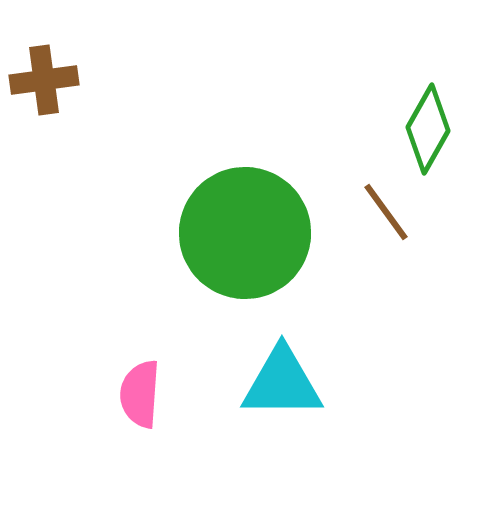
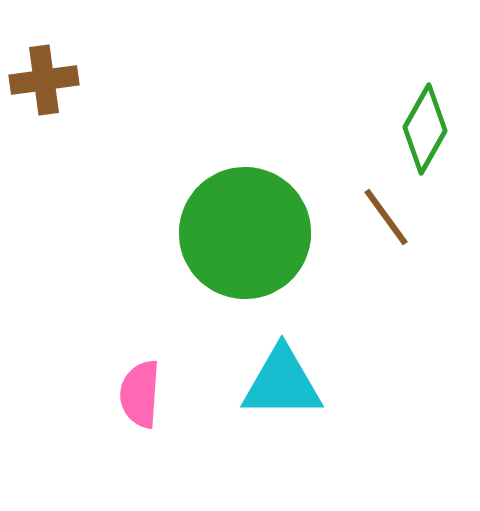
green diamond: moved 3 px left
brown line: moved 5 px down
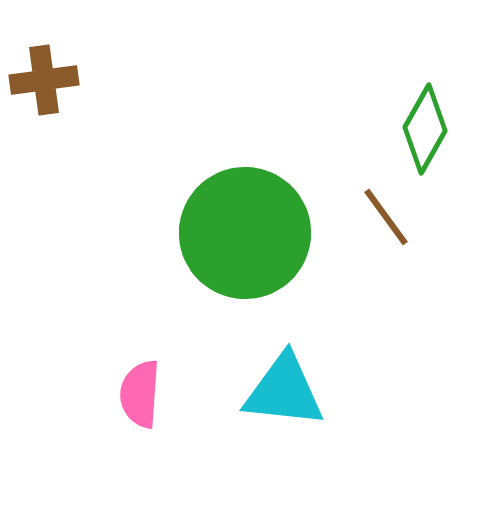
cyan triangle: moved 2 px right, 8 px down; rotated 6 degrees clockwise
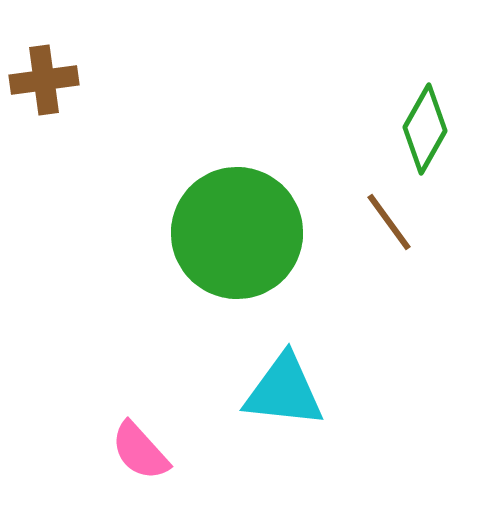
brown line: moved 3 px right, 5 px down
green circle: moved 8 px left
pink semicircle: moved 57 px down; rotated 46 degrees counterclockwise
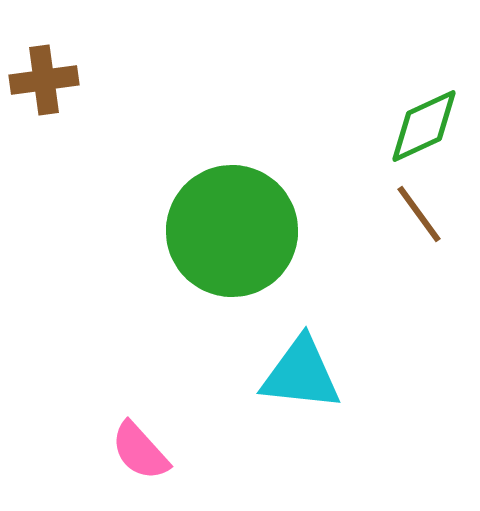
green diamond: moved 1 px left, 3 px up; rotated 36 degrees clockwise
brown line: moved 30 px right, 8 px up
green circle: moved 5 px left, 2 px up
cyan triangle: moved 17 px right, 17 px up
